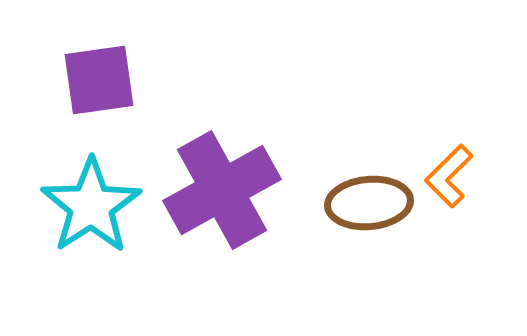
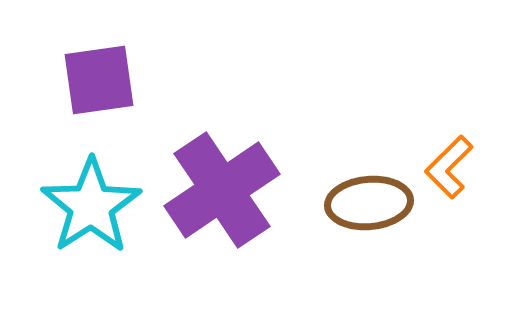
orange L-shape: moved 9 px up
purple cross: rotated 5 degrees counterclockwise
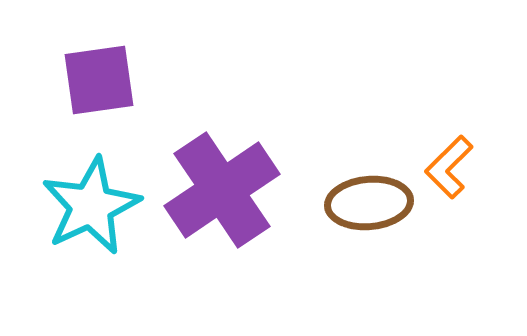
cyan star: rotated 8 degrees clockwise
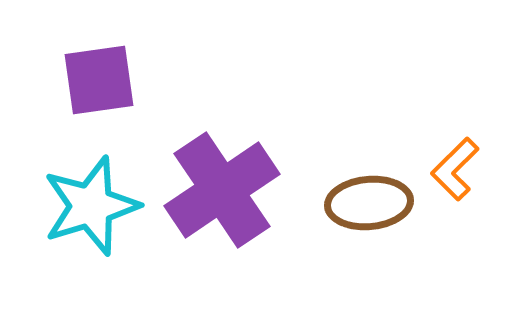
orange L-shape: moved 6 px right, 2 px down
cyan star: rotated 8 degrees clockwise
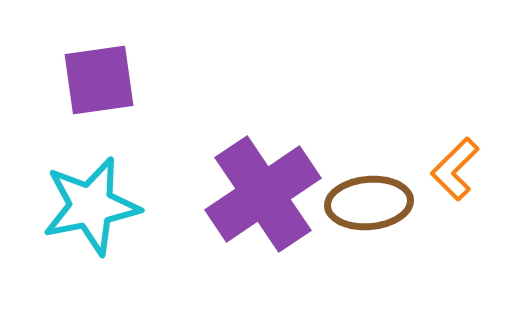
purple cross: moved 41 px right, 4 px down
cyan star: rotated 6 degrees clockwise
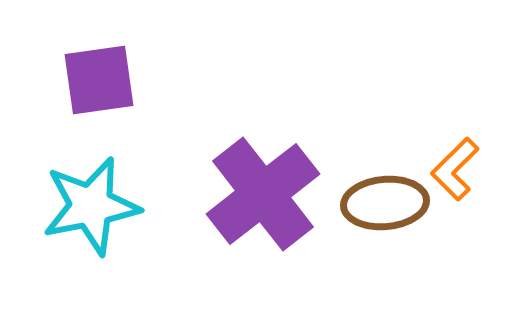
purple cross: rotated 4 degrees counterclockwise
brown ellipse: moved 16 px right
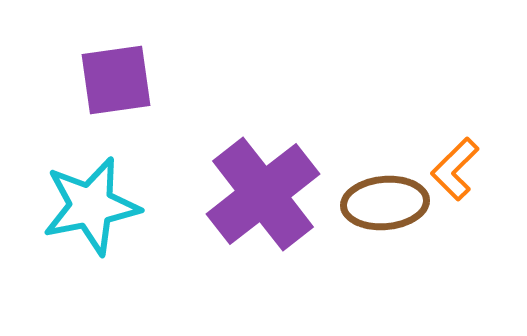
purple square: moved 17 px right
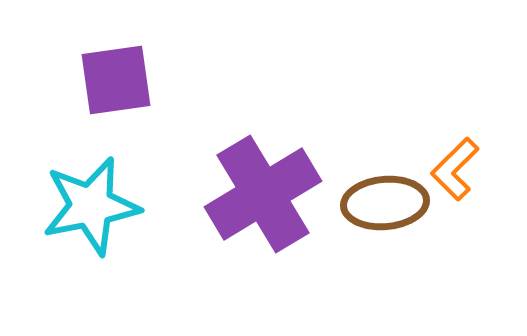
purple cross: rotated 7 degrees clockwise
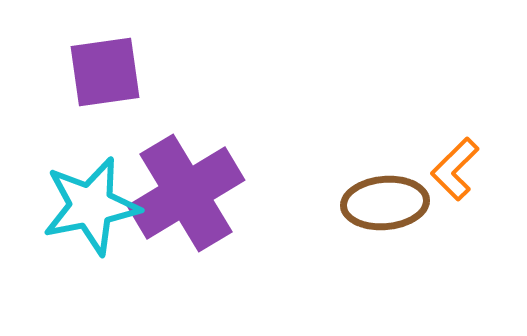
purple square: moved 11 px left, 8 px up
purple cross: moved 77 px left, 1 px up
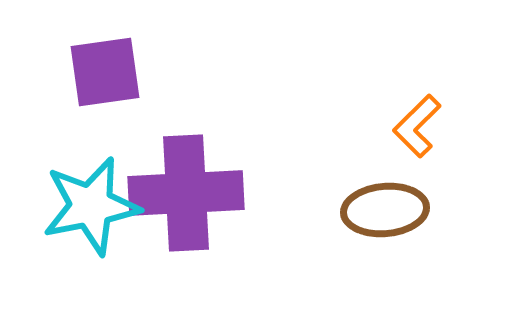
orange L-shape: moved 38 px left, 43 px up
purple cross: rotated 28 degrees clockwise
brown ellipse: moved 7 px down
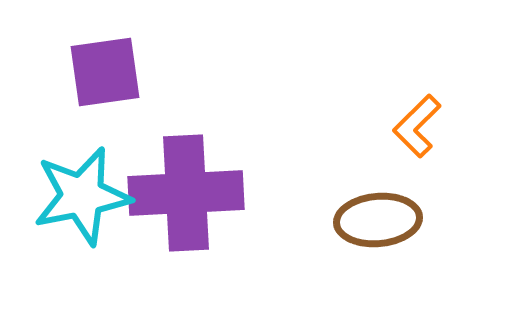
cyan star: moved 9 px left, 10 px up
brown ellipse: moved 7 px left, 10 px down
